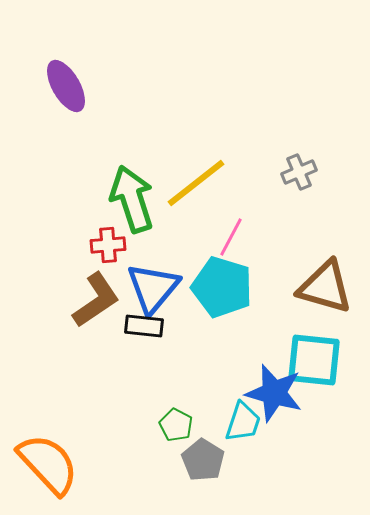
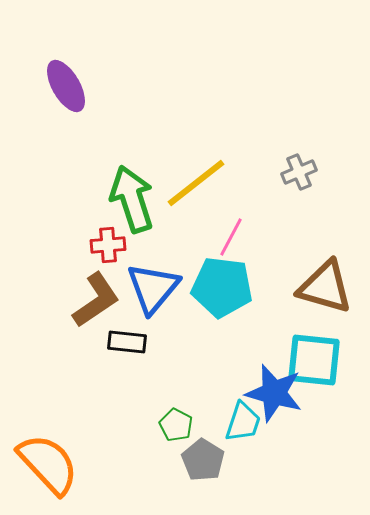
cyan pentagon: rotated 10 degrees counterclockwise
black rectangle: moved 17 px left, 16 px down
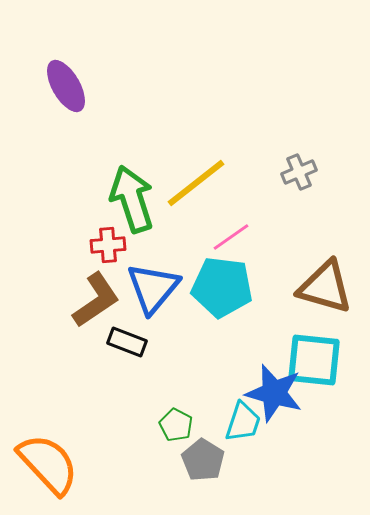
pink line: rotated 27 degrees clockwise
black rectangle: rotated 15 degrees clockwise
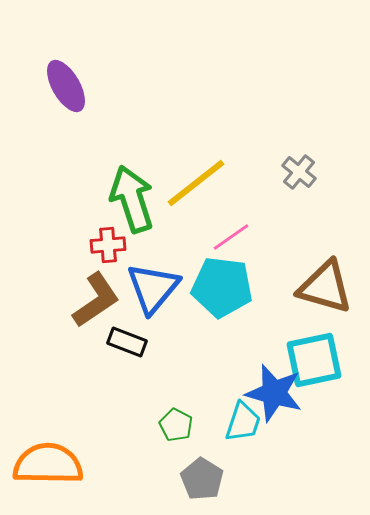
gray cross: rotated 28 degrees counterclockwise
cyan square: rotated 18 degrees counterclockwise
gray pentagon: moved 1 px left, 19 px down
orange semicircle: rotated 46 degrees counterclockwise
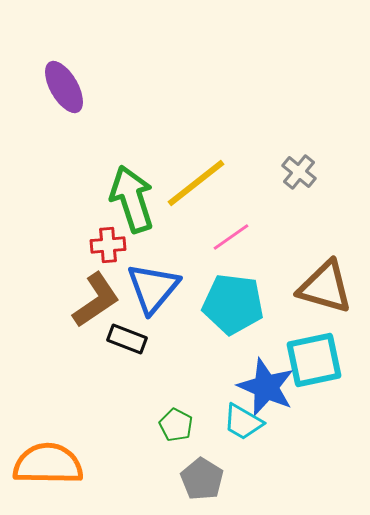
purple ellipse: moved 2 px left, 1 px down
cyan pentagon: moved 11 px right, 17 px down
black rectangle: moved 3 px up
blue star: moved 8 px left, 6 px up; rotated 8 degrees clockwise
cyan trapezoid: rotated 102 degrees clockwise
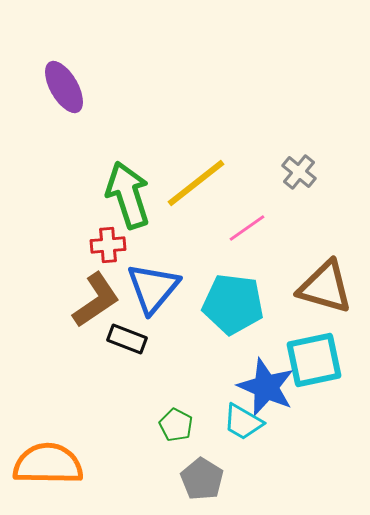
green arrow: moved 4 px left, 4 px up
pink line: moved 16 px right, 9 px up
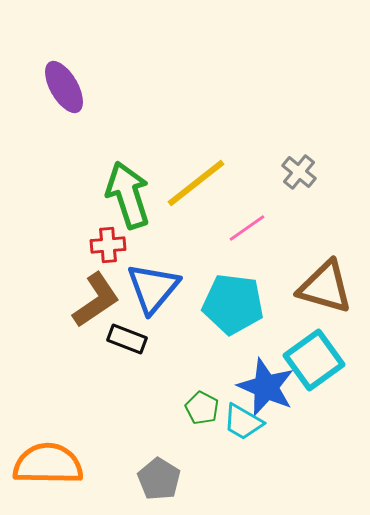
cyan square: rotated 24 degrees counterclockwise
green pentagon: moved 26 px right, 17 px up
gray pentagon: moved 43 px left
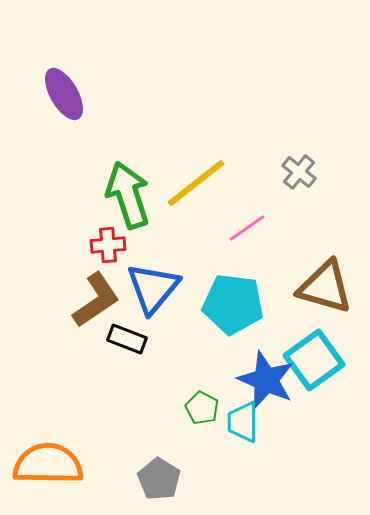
purple ellipse: moved 7 px down
blue star: moved 7 px up
cyan trapezoid: rotated 60 degrees clockwise
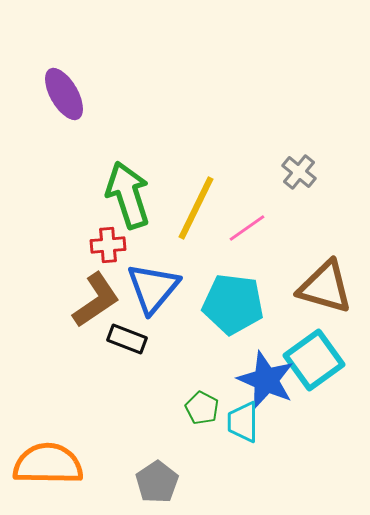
yellow line: moved 25 px down; rotated 26 degrees counterclockwise
gray pentagon: moved 2 px left, 3 px down; rotated 6 degrees clockwise
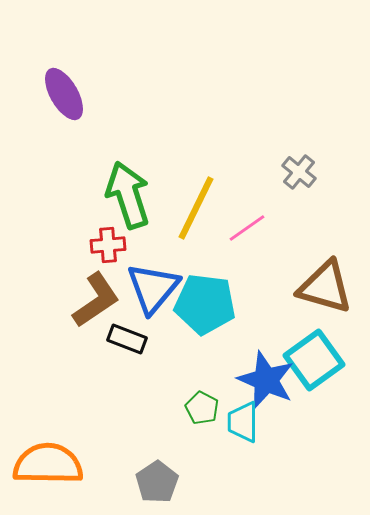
cyan pentagon: moved 28 px left
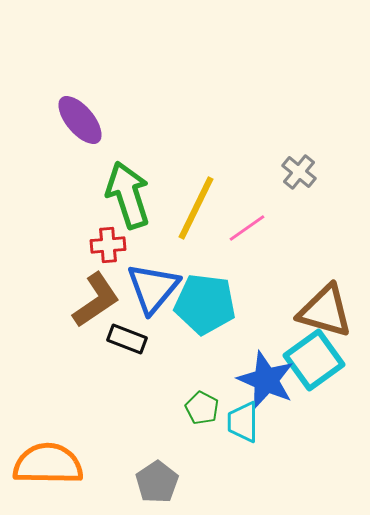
purple ellipse: moved 16 px right, 26 px down; rotated 10 degrees counterclockwise
brown triangle: moved 24 px down
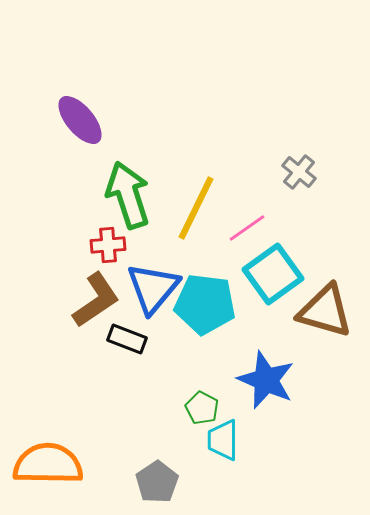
cyan square: moved 41 px left, 86 px up
cyan trapezoid: moved 20 px left, 18 px down
